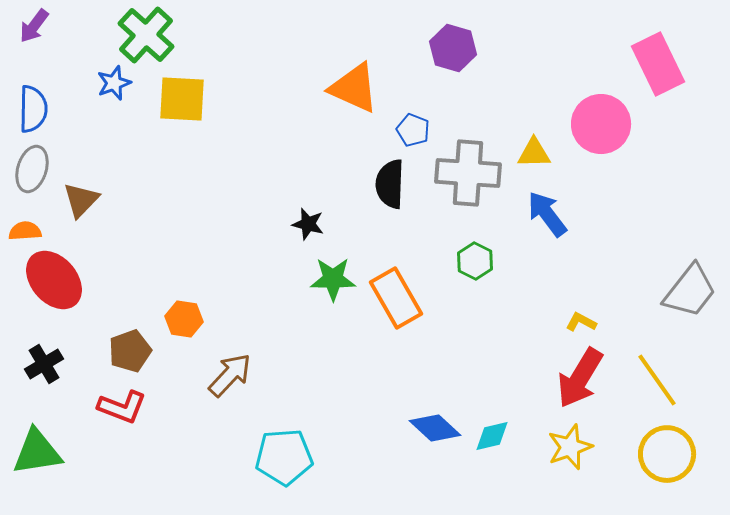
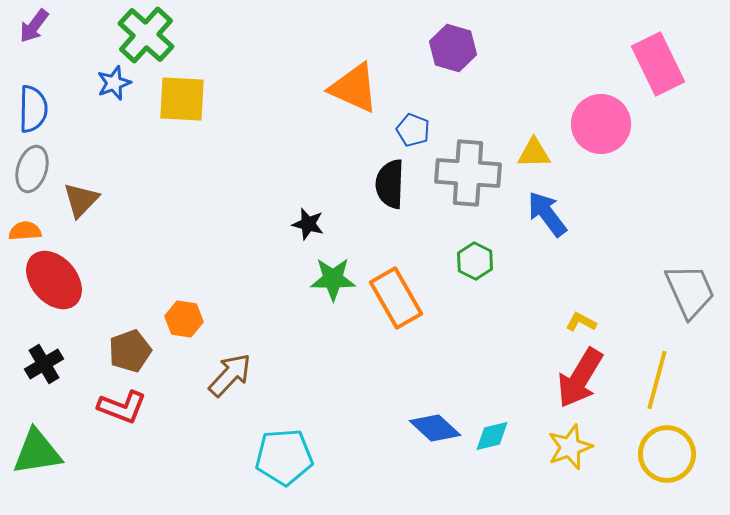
gray trapezoid: rotated 62 degrees counterclockwise
yellow line: rotated 50 degrees clockwise
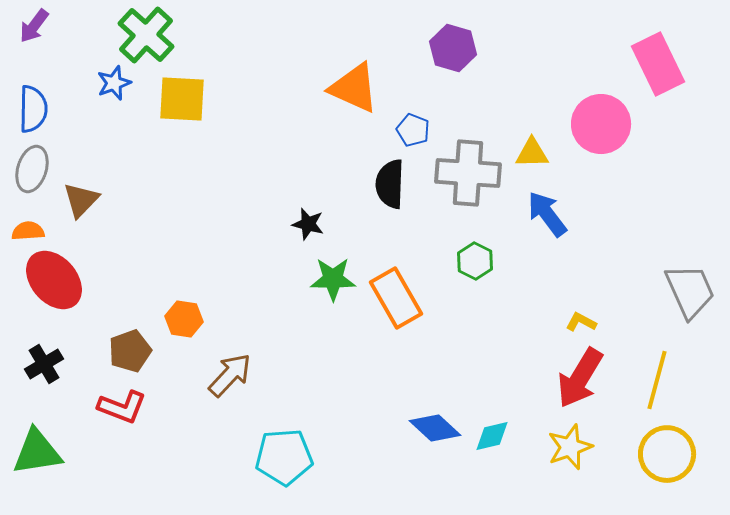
yellow triangle: moved 2 px left
orange semicircle: moved 3 px right
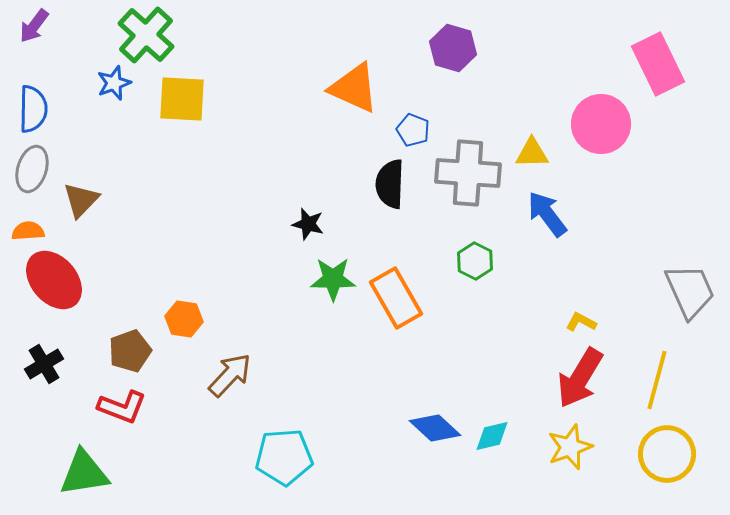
green triangle: moved 47 px right, 21 px down
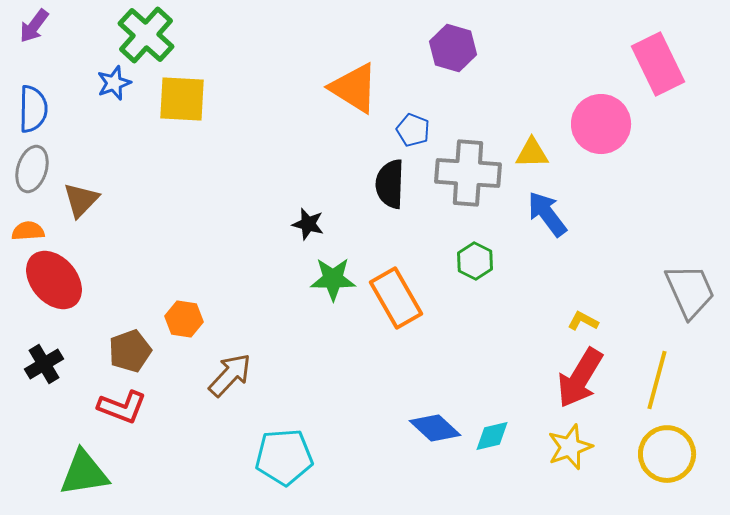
orange triangle: rotated 8 degrees clockwise
yellow L-shape: moved 2 px right, 1 px up
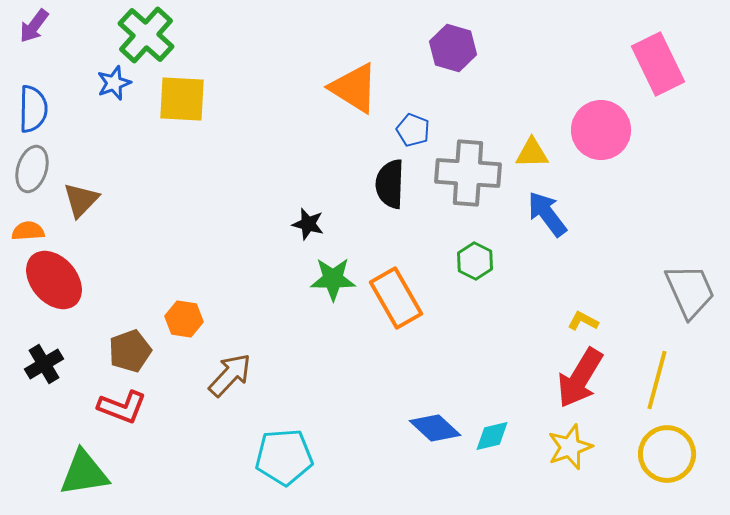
pink circle: moved 6 px down
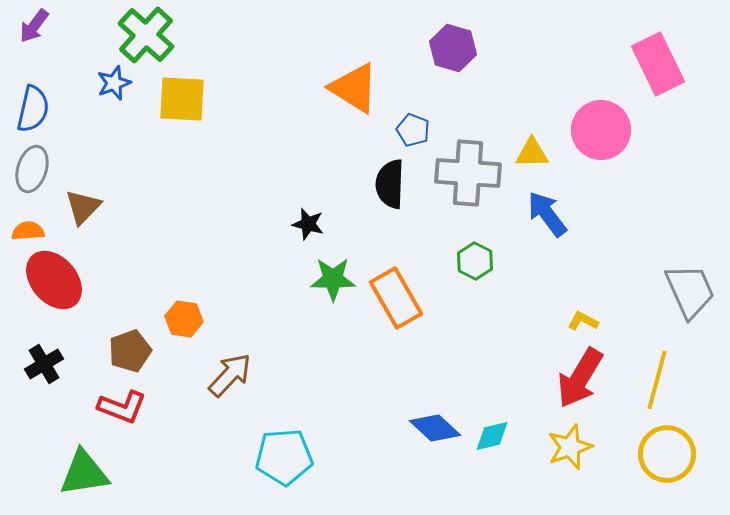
blue semicircle: rotated 12 degrees clockwise
brown triangle: moved 2 px right, 7 px down
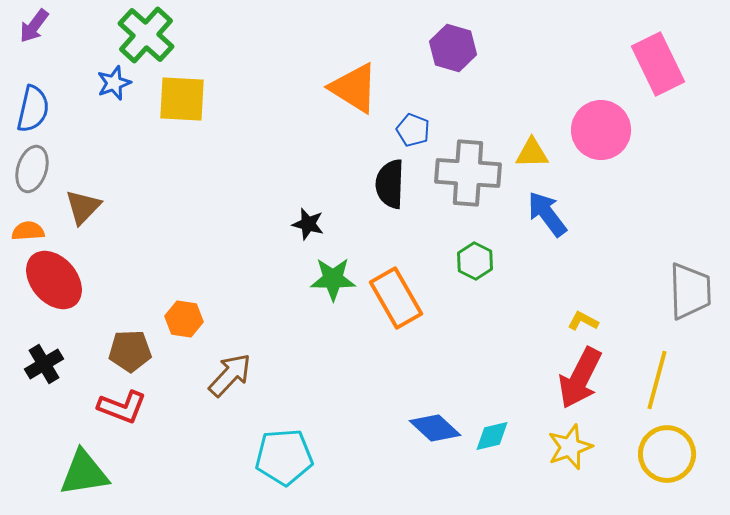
gray trapezoid: rotated 22 degrees clockwise
brown pentagon: rotated 18 degrees clockwise
red arrow: rotated 4 degrees counterclockwise
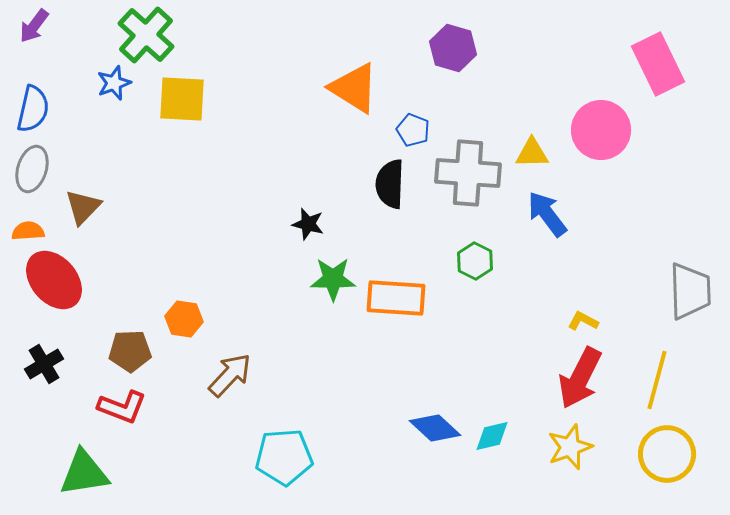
orange rectangle: rotated 56 degrees counterclockwise
